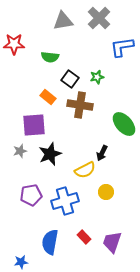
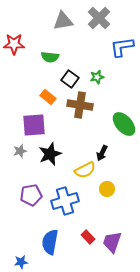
yellow circle: moved 1 px right, 3 px up
red rectangle: moved 4 px right
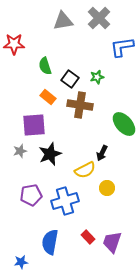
green semicircle: moved 5 px left, 9 px down; rotated 66 degrees clockwise
yellow circle: moved 1 px up
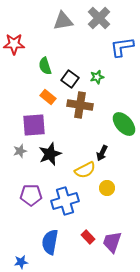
purple pentagon: rotated 10 degrees clockwise
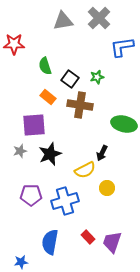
green ellipse: rotated 35 degrees counterclockwise
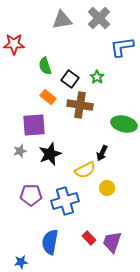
gray triangle: moved 1 px left, 1 px up
green star: rotated 24 degrees counterclockwise
red rectangle: moved 1 px right, 1 px down
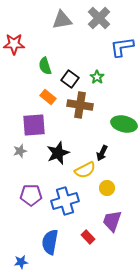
black star: moved 8 px right, 1 px up
red rectangle: moved 1 px left, 1 px up
purple trapezoid: moved 21 px up
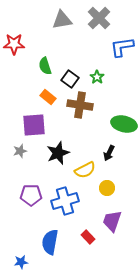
black arrow: moved 7 px right
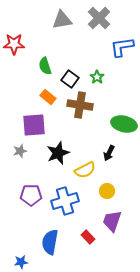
yellow circle: moved 3 px down
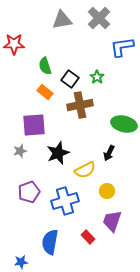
orange rectangle: moved 3 px left, 5 px up
brown cross: rotated 20 degrees counterclockwise
purple pentagon: moved 2 px left, 3 px up; rotated 20 degrees counterclockwise
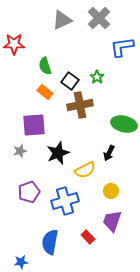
gray triangle: rotated 15 degrees counterclockwise
black square: moved 2 px down
yellow circle: moved 4 px right
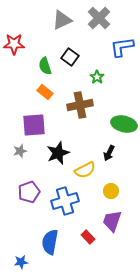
black square: moved 24 px up
